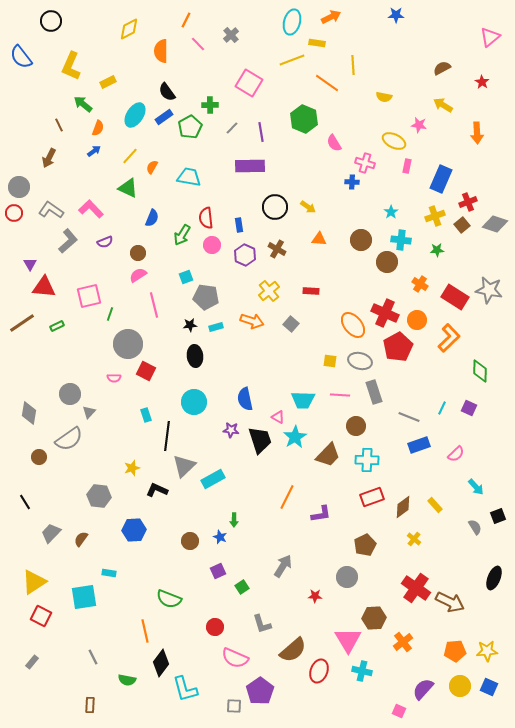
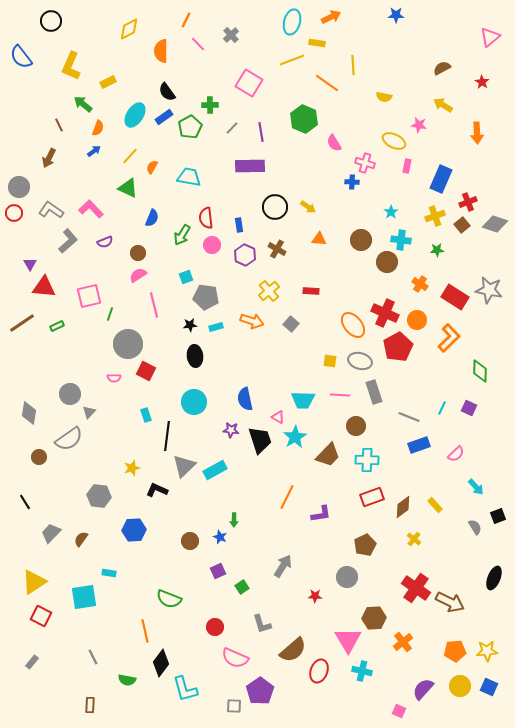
cyan rectangle at (213, 479): moved 2 px right, 9 px up
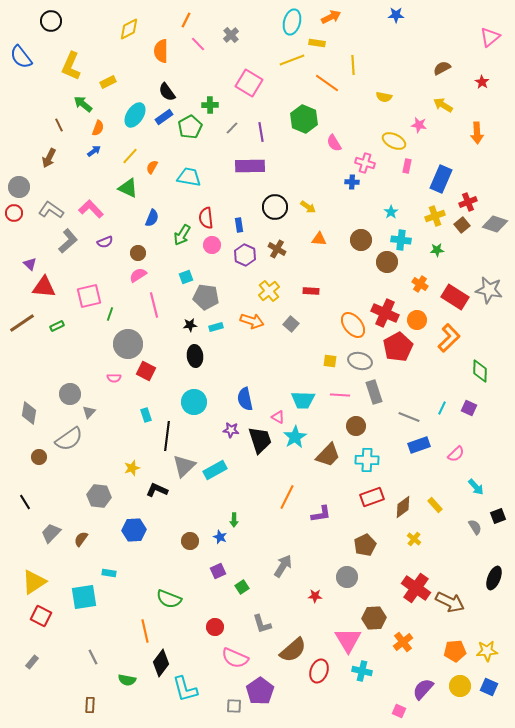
purple triangle at (30, 264): rotated 16 degrees counterclockwise
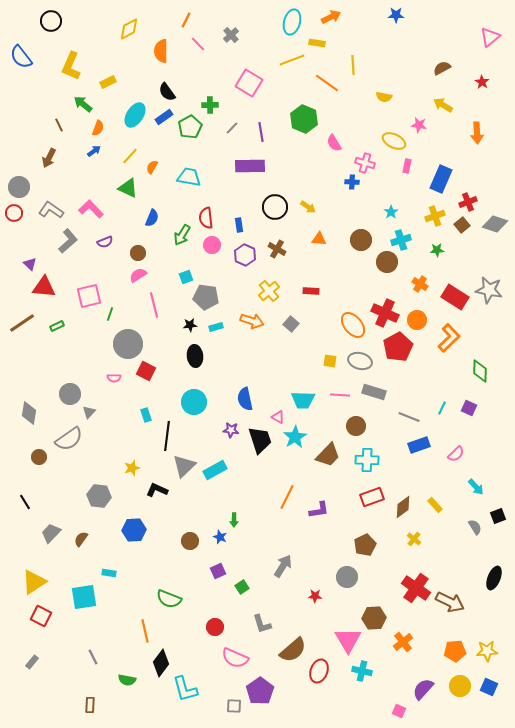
cyan cross at (401, 240): rotated 24 degrees counterclockwise
gray rectangle at (374, 392): rotated 55 degrees counterclockwise
purple L-shape at (321, 514): moved 2 px left, 4 px up
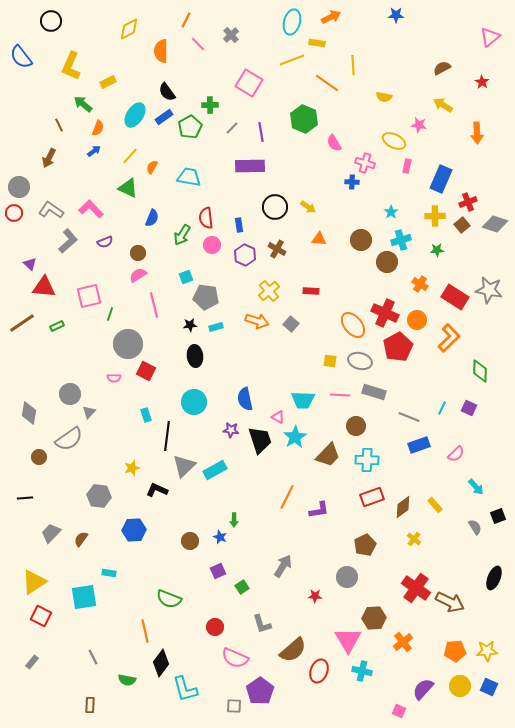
yellow cross at (435, 216): rotated 18 degrees clockwise
orange arrow at (252, 321): moved 5 px right
black line at (25, 502): moved 4 px up; rotated 63 degrees counterclockwise
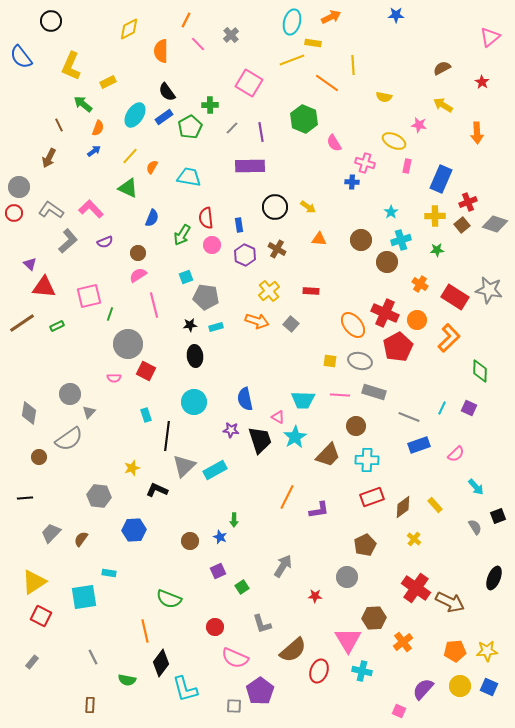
yellow rectangle at (317, 43): moved 4 px left
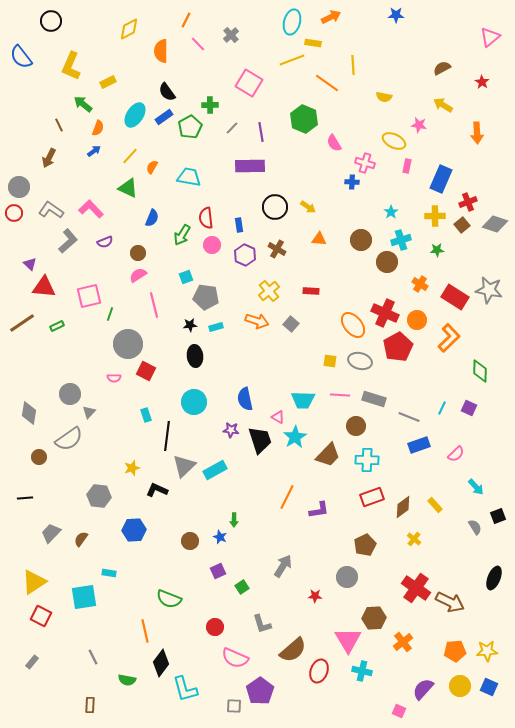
gray rectangle at (374, 392): moved 7 px down
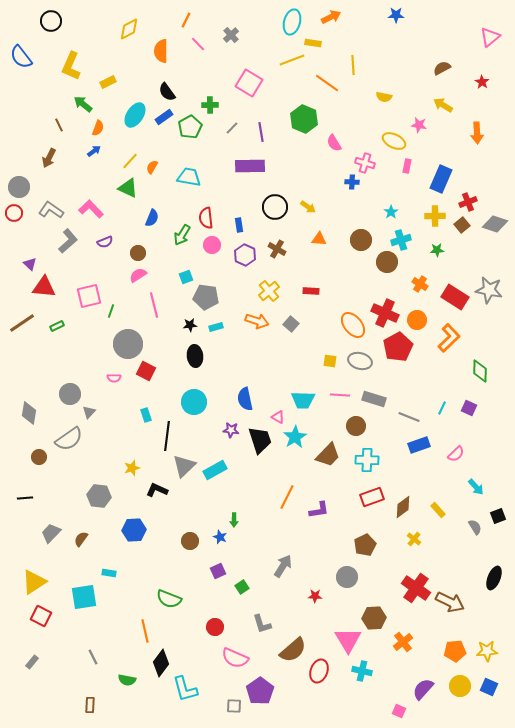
yellow line at (130, 156): moved 5 px down
green line at (110, 314): moved 1 px right, 3 px up
yellow rectangle at (435, 505): moved 3 px right, 5 px down
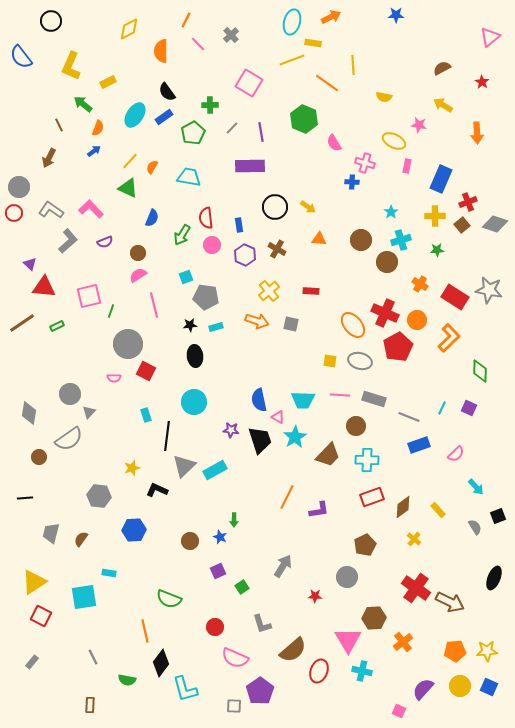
green pentagon at (190, 127): moved 3 px right, 6 px down
gray square at (291, 324): rotated 28 degrees counterclockwise
blue semicircle at (245, 399): moved 14 px right, 1 px down
gray trapezoid at (51, 533): rotated 30 degrees counterclockwise
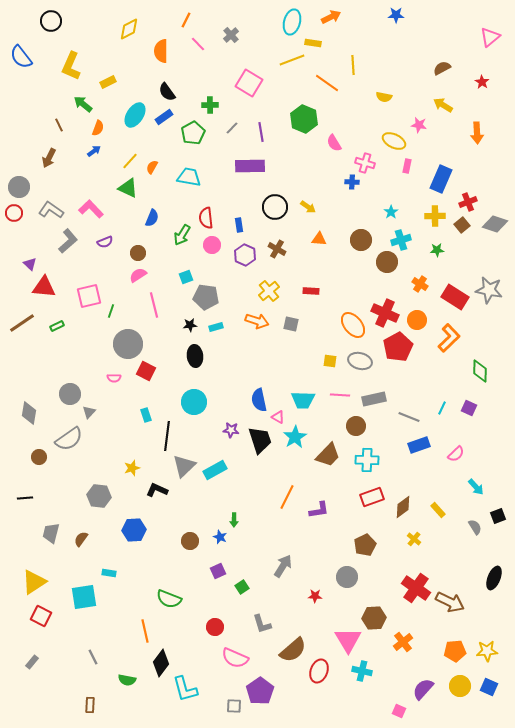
gray rectangle at (374, 399): rotated 30 degrees counterclockwise
